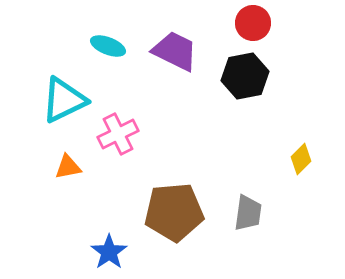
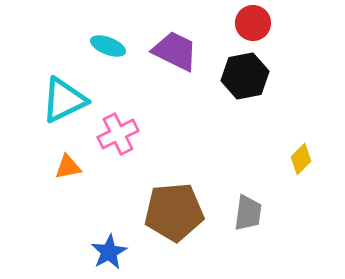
blue star: rotated 6 degrees clockwise
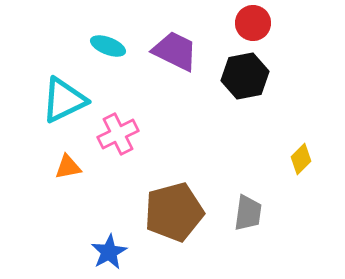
brown pentagon: rotated 10 degrees counterclockwise
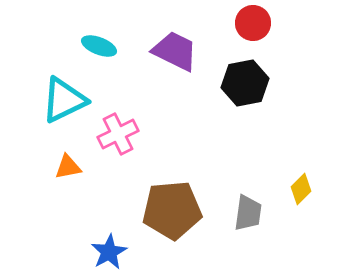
cyan ellipse: moved 9 px left
black hexagon: moved 7 px down
yellow diamond: moved 30 px down
brown pentagon: moved 2 px left, 2 px up; rotated 10 degrees clockwise
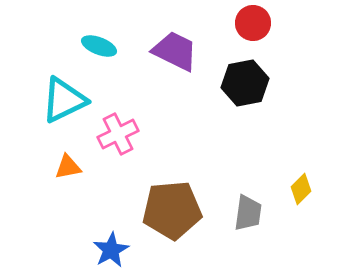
blue star: moved 2 px right, 2 px up
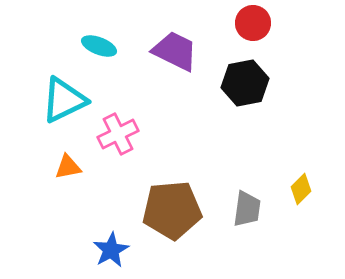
gray trapezoid: moved 1 px left, 4 px up
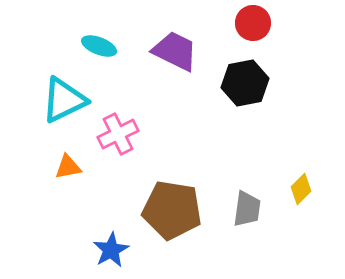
brown pentagon: rotated 14 degrees clockwise
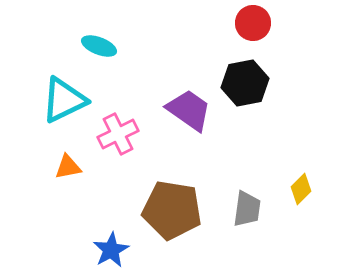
purple trapezoid: moved 14 px right, 59 px down; rotated 9 degrees clockwise
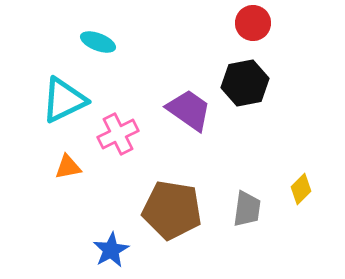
cyan ellipse: moved 1 px left, 4 px up
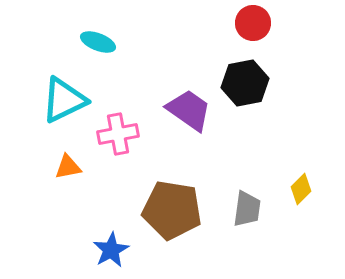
pink cross: rotated 15 degrees clockwise
